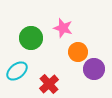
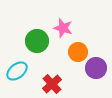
green circle: moved 6 px right, 3 px down
purple circle: moved 2 px right, 1 px up
red cross: moved 3 px right
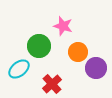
pink star: moved 2 px up
green circle: moved 2 px right, 5 px down
cyan ellipse: moved 2 px right, 2 px up
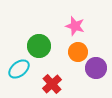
pink star: moved 12 px right
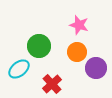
pink star: moved 4 px right, 1 px up
orange circle: moved 1 px left
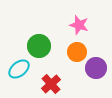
red cross: moved 1 px left
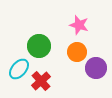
cyan ellipse: rotated 10 degrees counterclockwise
red cross: moved 10 px left, 3 px up
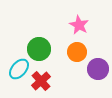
pink star: rotated 12 degrees clockwise
green circle: moved 3 px down
purple circle: moved 2 px right, 1 px down
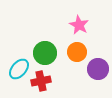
green circle: moved 6 px right, 4 px down
red cross: rotated 30 degrees clockwise
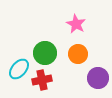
pink star: moved 3 px left, 1 px up
orange circle: moved 1 px right, 2 px down
purple circle: moved 9 px down
red cross: moved 1 px right, 1 px up
